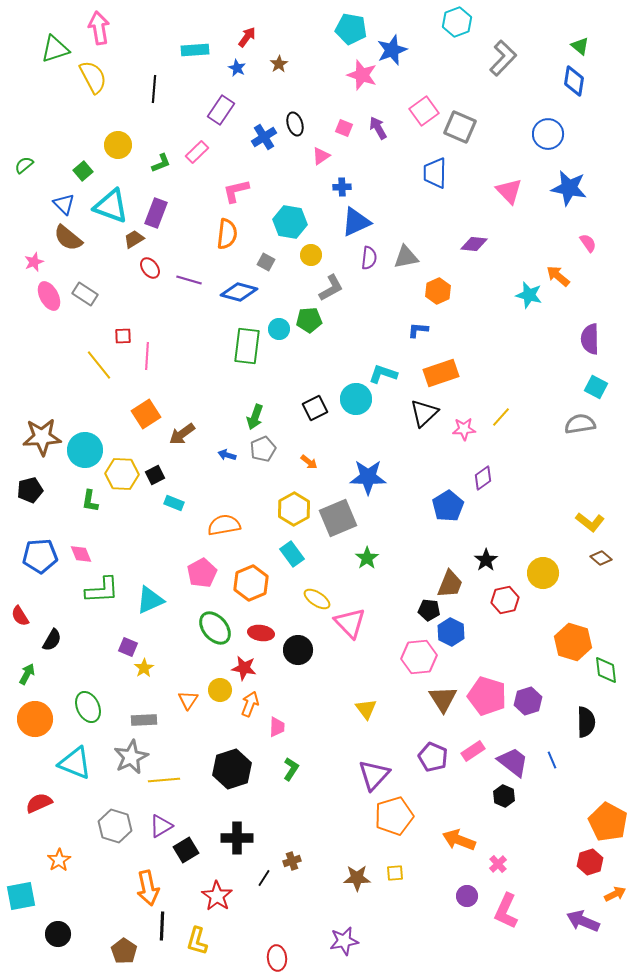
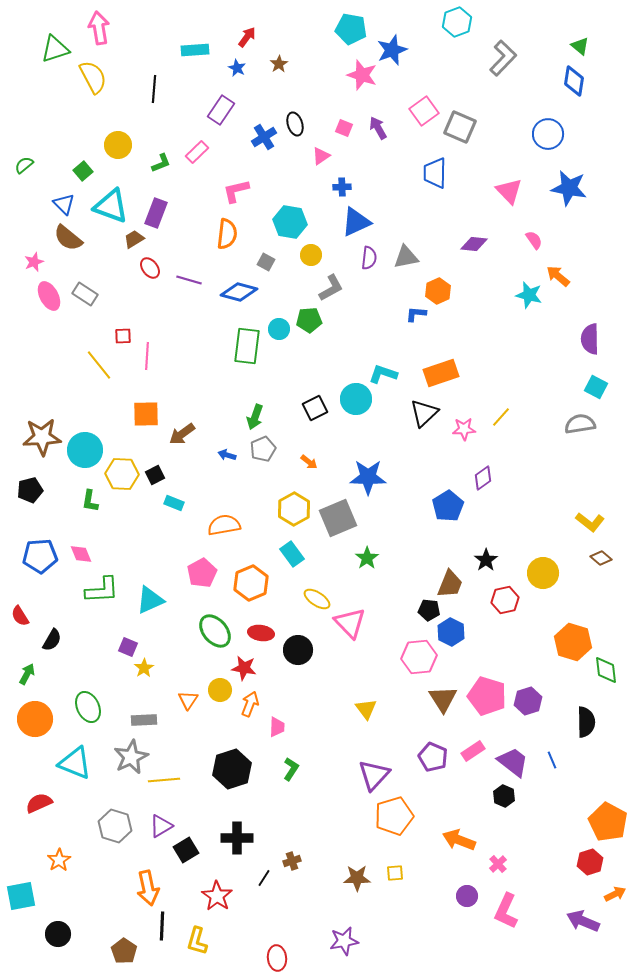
pink semicircle at (588, 243): moved 54 px left, 3 px up
blue L-shape at (418, 330): moved 2 px left, 16 px up
orange square at (146, 414): rotated 32 degrees clockwise
green ellipse at (215, 628): moved 3 px down
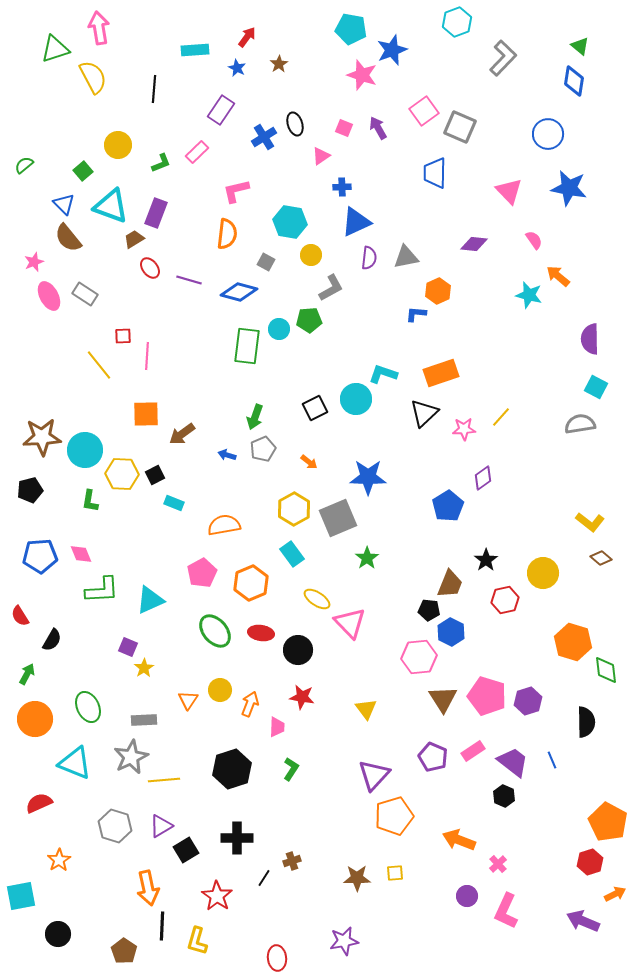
brown semicircle at (68, 238): rotated 12 degrees clockwise
red star at (244, 668): moved 58 px right, 29 px down
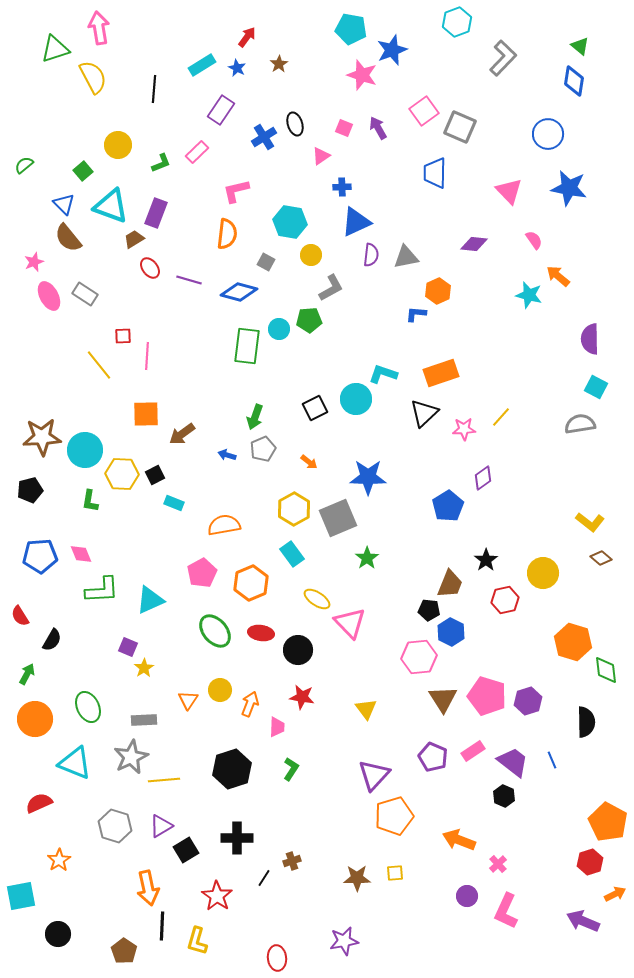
cyan rectangle at (195, 50): moved 7 px right, 15 px down; rotated 28 degrees counterclockwise
purple semicircle at (369, 258): moved 2 px right, 3 px up
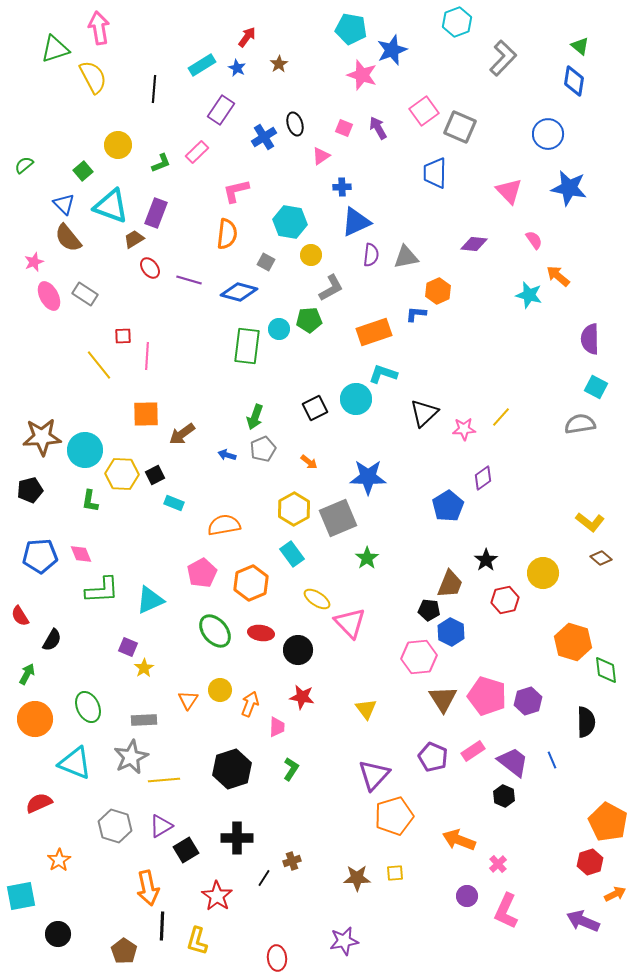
orange rectangle at (441, 373): moved 67 px left, 41 px up
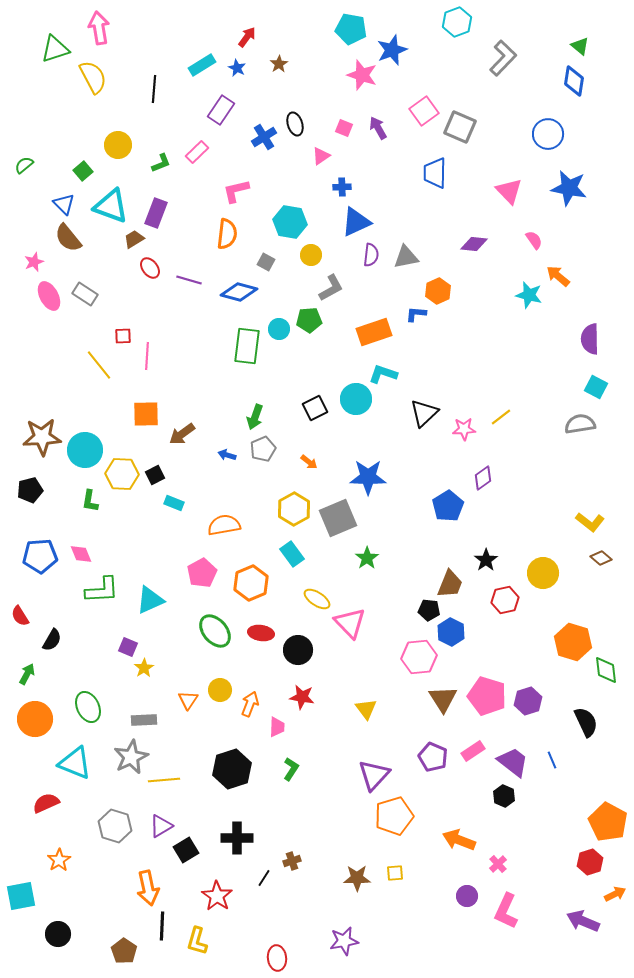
yellow line at (501, 417): rotated 10 degrees clockwise
black semicircle at (586, 722): rotated 24 degrees counterclockwise
red semicircle at (39, 803): moved 7 px right
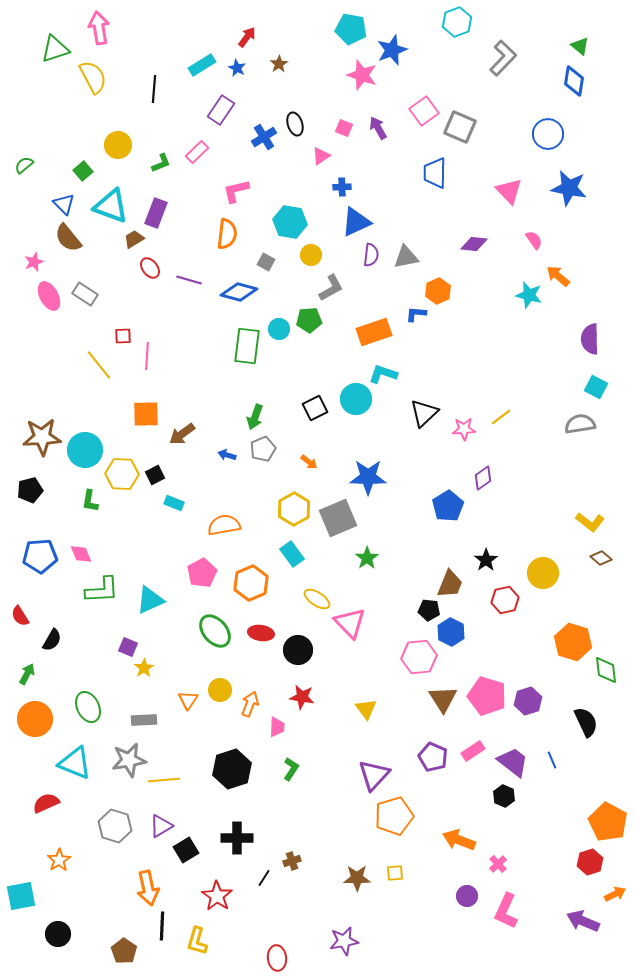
gray star at (131, 757): moved 2 px left, 3 px down; rotated 16 degrees clockwise
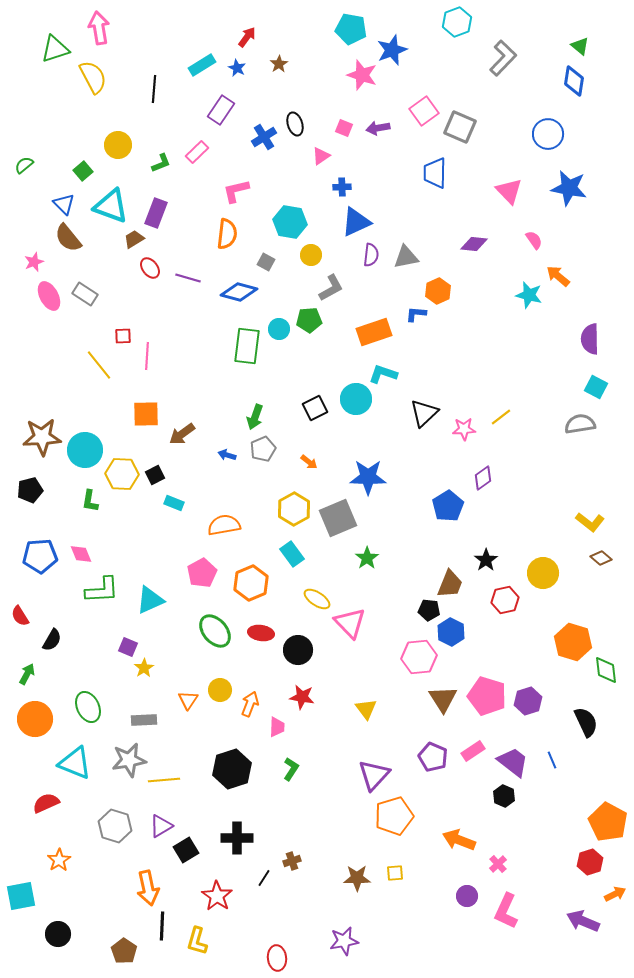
purple arrow at (378, 128): rotated 70 degrees counterclockwise
purple line at (189, 280): moved 1 px left, 2 px up
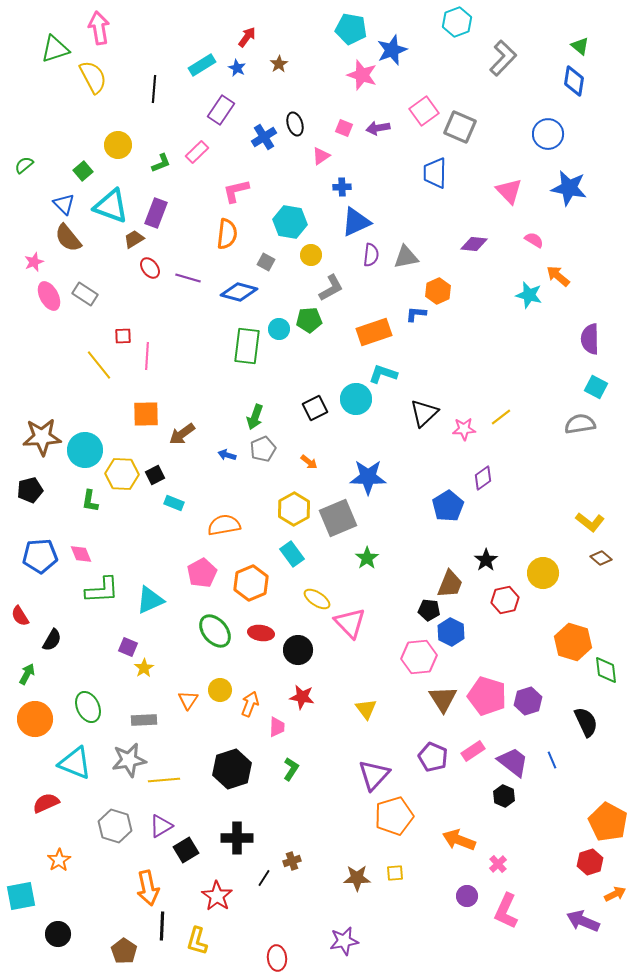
pink semicircle at (534, 240): rotated 24 degrees counterclockwise
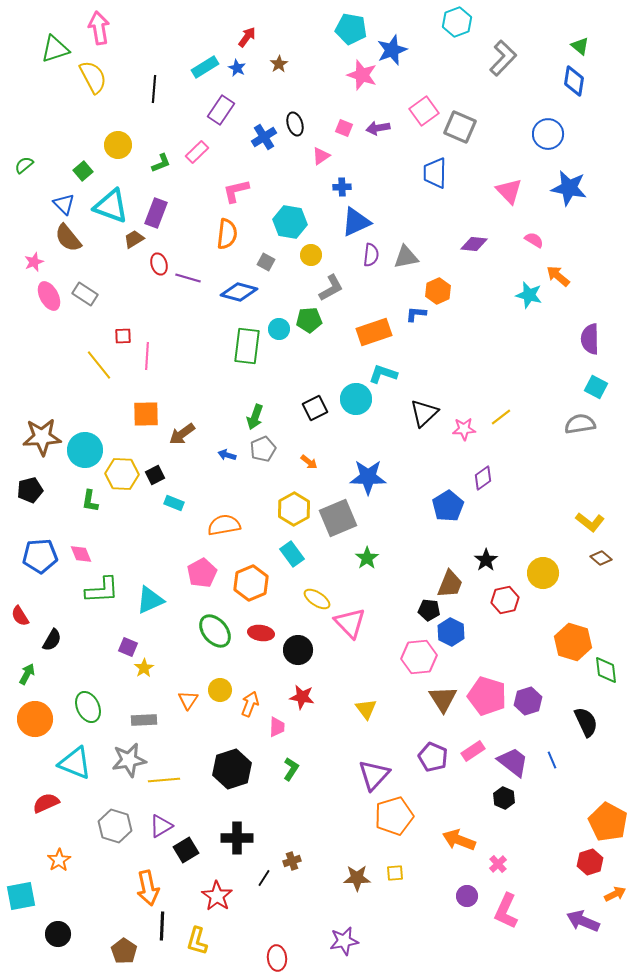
cyan rectangle at (202, 65): moved 3 px right, 2 px down
red ellipse at (150, 268): moved 9 px right, 4 px up; rotated 20 degrees clockwise
black hexagon at (504, 796): moved 2 px down
